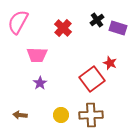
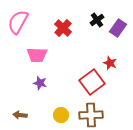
purple rectangle: rotated 72 degrees counterclockwise
red square: moved 3 px down
purple star: rotated 24 degrees counterclockwise
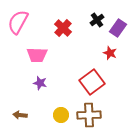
red star: moved 10 px up
brown cross: moved 2 px left
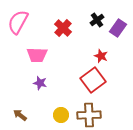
red star: moved 9 px left, 3 px down
red square: moved 1 px right, 2 px up
brown arrow: rotated 32 degrees clockwise
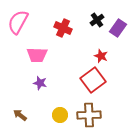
red cross: rotated 18 degrees counterclockwise
yellow circle: moved 1 px left
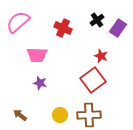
pink semicircle: rotated 20 degrees clockwise
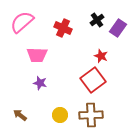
pink semicircle: moved 4 px right
brown cross: moved 2 px right
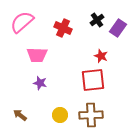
red square: rotated 30 degrees clockwise
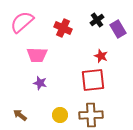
purple rectangle: moved 1 px down; rotated 66 degrees counterclockwise
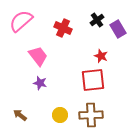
pink semicircle: moved 1 px left, 1 px up
pink trapezoid: moved 1 px right, 1 px down; rotated 130 degrees counterclockwise
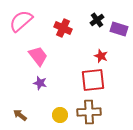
purple rectangle: moved 1 px right; rotated 42 degrees counterclockwise
brown cross: moved 2 px left, 3 px up
